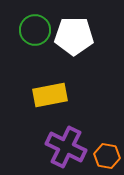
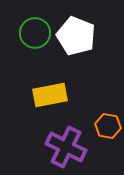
green circle: moved 3 px down
white pentagon: moved 2 px right; rotated 21 degrees clockwise
orange hexagon: moved 1 px right, 30 px up
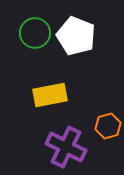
orange hexagon: rotated 25 degrees counterclockwise
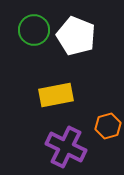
green circle: moved 1 px left, 3 px up
yellow rectangle: moved 6 px right
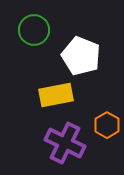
white pentagon: moved 5 px right, 20 px down
orange hexagon: moved 1 px left, 1 px up; rotated 15 degrees counterclockwise
purple cross: moved 1 px left, 4 px up
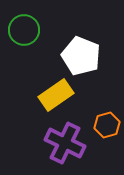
green circle: moved 10 px left
yellow rectangle: rotated 24 degrees counterclockwise
orange hexagon: rotated 15 degrees clockwise
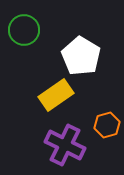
white pentagon: rotated 9 degrees clockwise
purple cross: moved 2 px down
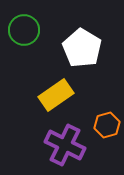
white pentagon: moved 1 px right, 8 px up
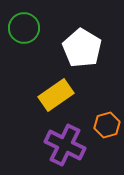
green circle: moved 2 px up
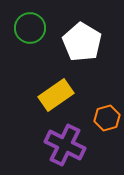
green circle: moved 6 px right
white pentagon: moved 6 px up
orange hexagon: moved 7 px up
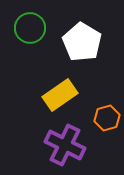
yellow rectangle: moved 4 px right
